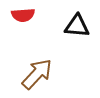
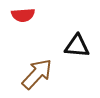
black triangle: moved 20 px down
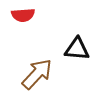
black triangle: moved 3 px down
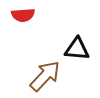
brown arrow: moved 8 px right, 2 px down
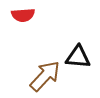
black triangle: moved 1 px right, 8 px down
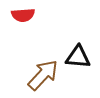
brown arrow: moved 2 px left, 1 px up
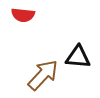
red semicircle: rotated 10 degrees clockwise
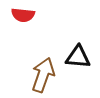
brown arrow: rotated 24 degrees counterclockwise
